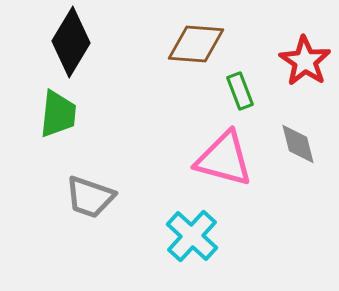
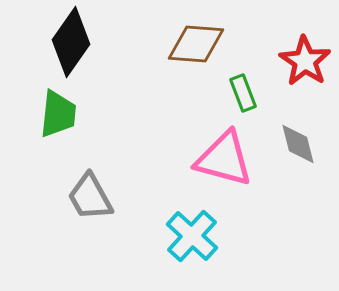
black diamond: rotated 4 degrees clockwise
green rectangle: moved 3 px right, 2 px down
gray trapezoid: rotated 42 degrees clockwise
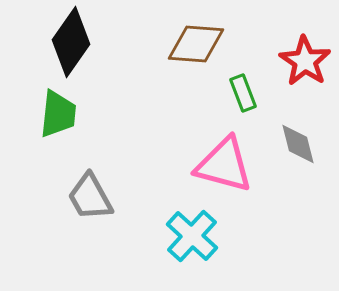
pink triangle: moved 6 px down
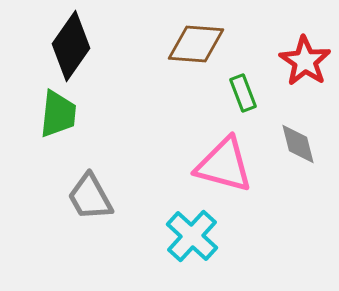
black diamond: moved 4 px down
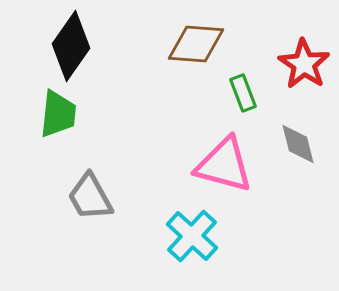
red star: moved 1 px left, 3 px down
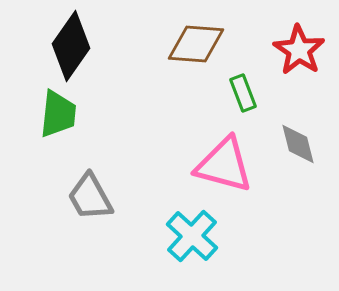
red star: moved 5 px left, 14 px up
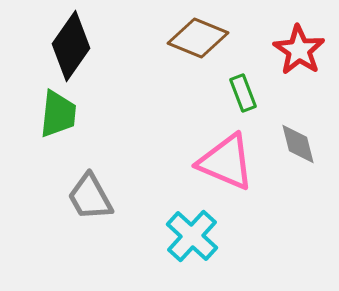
brown diamond: moved 2 px right, 6 px up; rotated 18 degrees clockwise
pink triangle: moved 2 px right, 3 px up; rotated 8 degrees clockwise
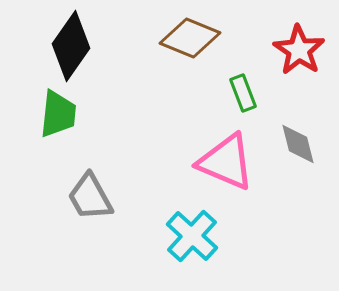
brown diamond: moved 8 px left
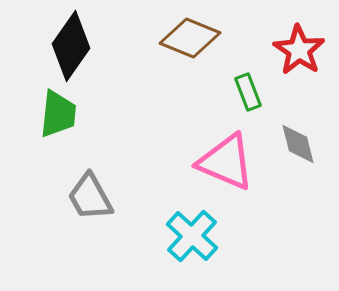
green rectangle: moved 5 px right, 1 px up
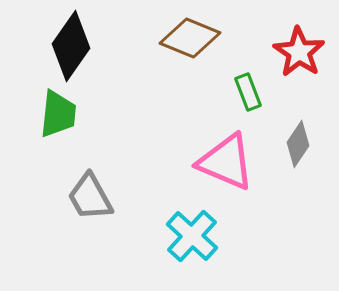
red star: moved 2 px down
gray diamond: rotated 48 degrees clockwise
